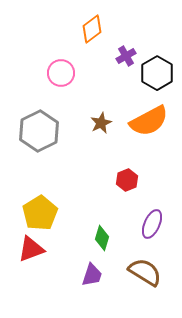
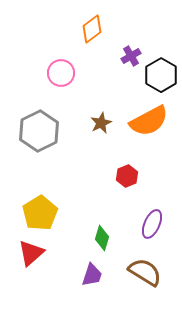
purple cross: moved 5 px right
black hexagon: moved 4 px right, 2 px down
red hexagon: moved 4 px up
red triangle: moved 4 px down; rotated 20 degrees counterclockwise
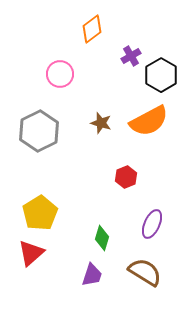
pink circle: moved 1 px left, 1 px down
brown star: rotated 30 degrees counterclockwise
red hexagon: moved 1 px left, 1 px down
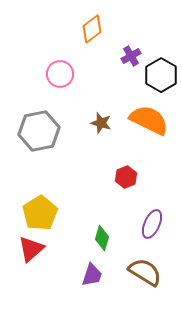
orange semicircle: moved 1 px up; rotated 126 degrees counterclockwise
gray hexagon: rotated 15 degrees clockwise
red triangle: moved 4 px up
